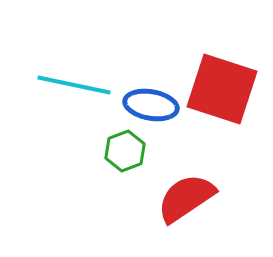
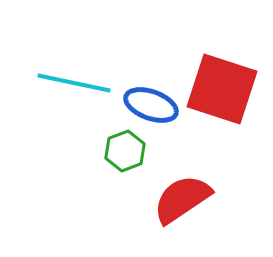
cyan line: moved 2 px up
blue ellipse: rotated 10 degrees clockwise
red semicircle: moved 4 px left, 1 px down
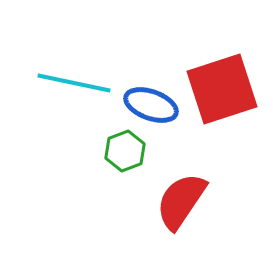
red square: rotated 36 degrees counterclockwise
red semicircle: moved 1 px left, 2 px down; rotated 22 degrees counterclockwise
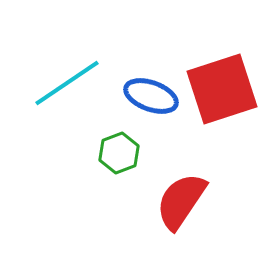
cyan line: moved 7 px left; rotated 46 degrees counterclockwise
blue ellipse: moved 9 px up
green hexagon: moved 6 px left, 2 px down
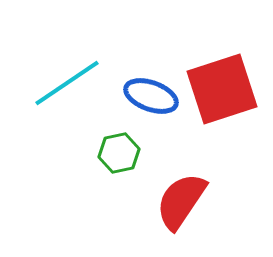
green hexagon: rotated 9 degrees clockwise
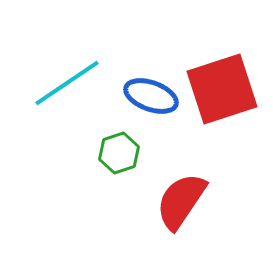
green hexagon: rotated 6 degrees counterclockwise
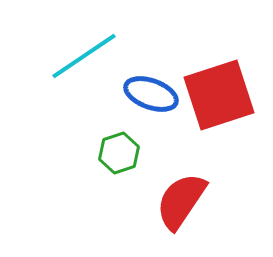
cyan line: moved 17 px right, 27 px up
red square: moved 3 px left, 6 px down
blue ellipse: moved 2 px up
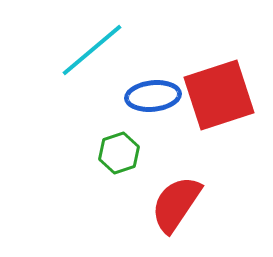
cyan line: moved 8 px right, 6 px up; rotated 6 degrees counterclockwise
blue ellipse: moved 2 px right, 2 px down; rotated 26 degrees counterclockwise
red semicircle: moved 5 px left, 3 px down
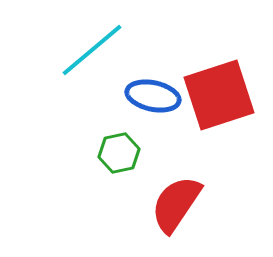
blue ellipse: rotated 18 degrees clockwise
green hexagon: rotated 6 degrees clockwise
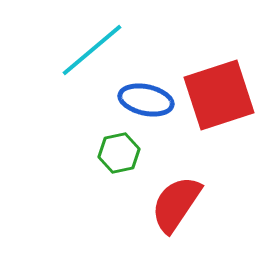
blue ellipse: moved 7 px left, 4 px down
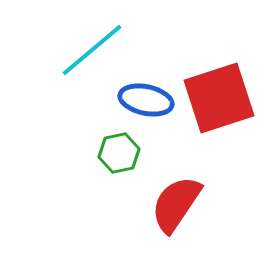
red square: moved 3 px down
